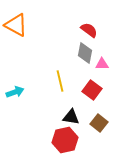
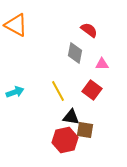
gray diamond: moved 10 px left
yellow line: moved 2 px left, 10 px down; rotated 15 degrees counterclockwise
brown square: moved 14 px left, 7 px down; rotated 30 degrees counterclockwise
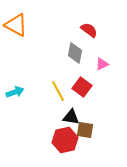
pink triangle: rotated 24 degrees counterclockwise
red square: moved 10 px left, 3 px up
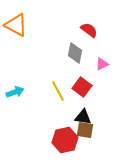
black triangle: moved 12 px right
